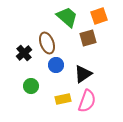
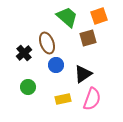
green circle: moved 3 px left, 1 px down
pink semicircle: moved 5 px right, 2 px up
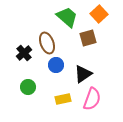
orange square: moved 2 px up; rotated 24 degrees counterclockwise
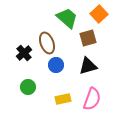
green trapezoid: moved 1 px down
black triangle: moved 5 px right, 8 px up; rotated 18 degrees clockwise
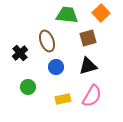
orange square: moved 2 px right, 1 px up
green trapezoid: moved 3 px up; rotated 35 degrees counterclockwise
brown ellipse: moved 2 px up
black cross: moved 4 px left
blue circle: moved 2 px down
pink semicircle: moved 3 px up; rotated 10 degrees clockwise
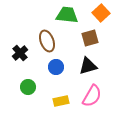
brown square: moved 2 px right
yellow rectangle: moved 2 px left, 2 px down
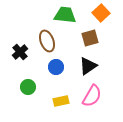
green trapezoid: moved 2 px left
black cross: moved 1 px up
black triangle: rotated 18 degrees counterclockwise
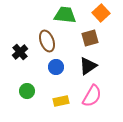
green circle: moved 1 px left, 4 px down
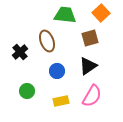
blue circle: moved 1 px right, 4 px down
